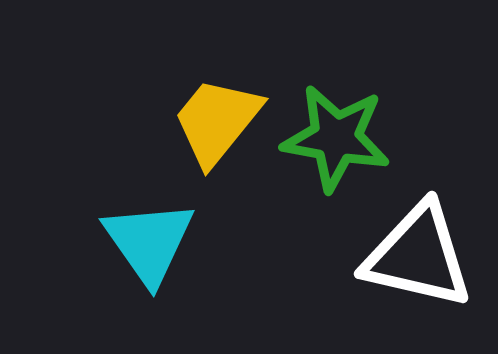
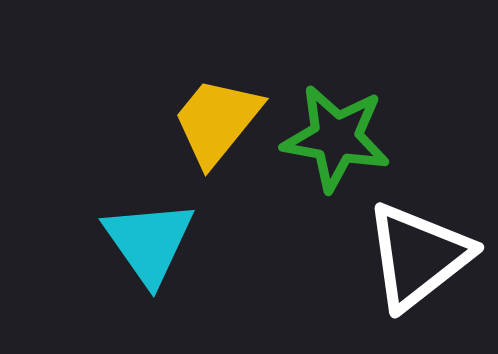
white triangle: rotated 51 degrees counterclockwise
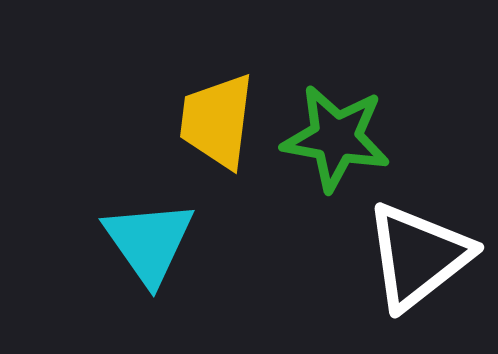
yellow trapezoid: rotated 32 degrees counterclockwise
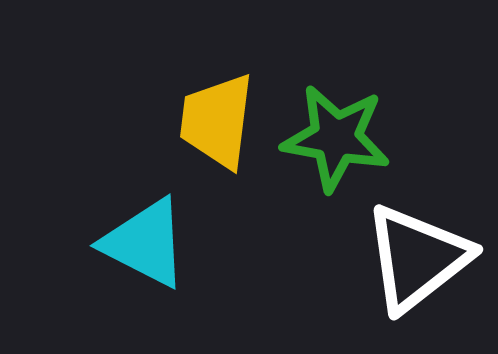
cyan triangle: moved 4 px left, 1 px down; rotated 28 degrees counterclockwise
white triangle: moved 1 px left, 2 px down
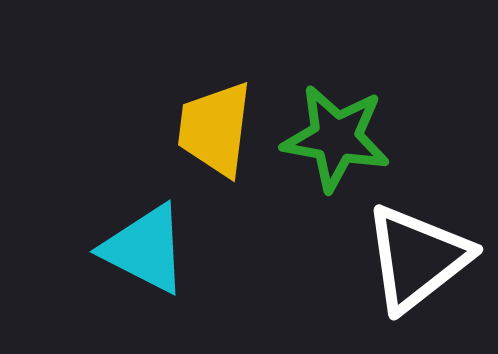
yellow trapezoid: moved 2 px left, 8 px down
cyan triangle: moved 6 px down
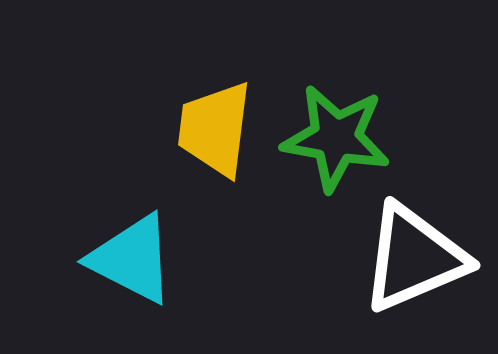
cyan triangle: moved 13 px left, 10 px down
white triangle: moved 3 px left; rotated 15 degrees clockwise
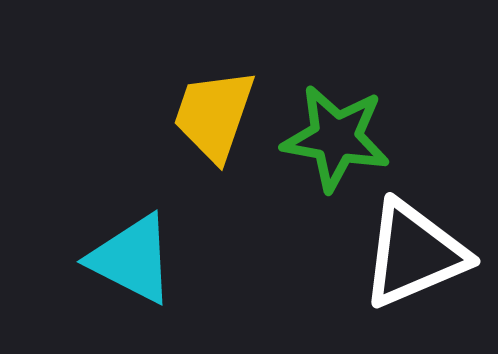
yellow trapezoid: moved 1 px left, 14 px up; rotated 12 degrees clockwise
white triangle: moved 4 px up
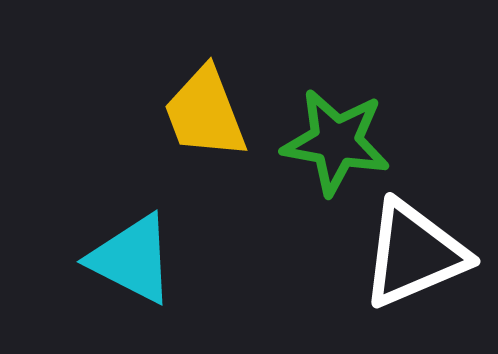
yellow trapezoid: moved 9 px left, 2 px up; rotated 40 degrees counterclockwise
green star: moved 4 px down
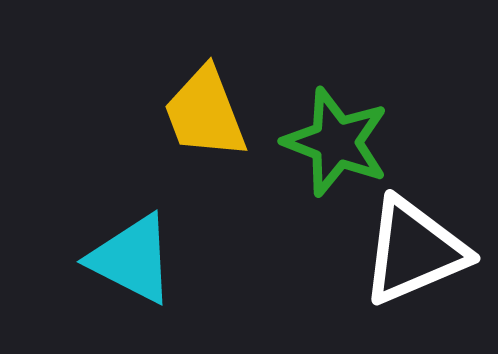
green star: rotated 11 degrees clockwise
white triangle: moved 3 px up
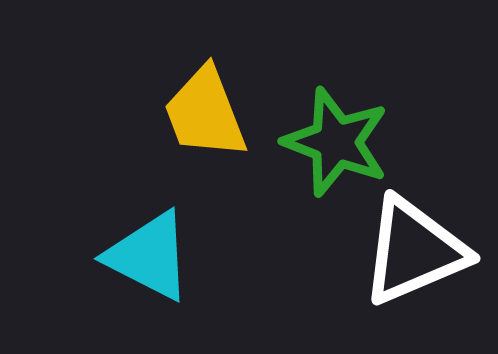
cyan triangle: moved 17 px right, 3 px up
